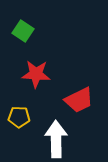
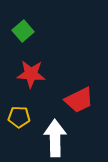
green square: rotated 15 degrees clockwise
red star: moved 5 px left
white arrow: moved 1 px left, 1 px up
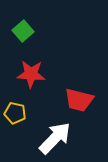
red trapezoid: rotated 40 degrees clockwise
yellow pentagon: moved 4 px left, 4 px up; rotated 10 degrees clockwise
white arrow: rotated 45 degrees clockwise
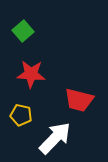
yellow pentagon: moved 6 px right, 2 px down
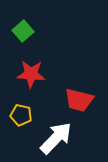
white arrow: moved 1 px right
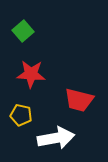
white arrow: rotated 36 degrees clockwise
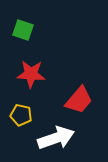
green square: moved 1 px up; rotated 30 degrees counterclockwise
red trapezoid: rotated 64 degrees counterclockwise
white arrow: rotated 9 degrees counterclockwise
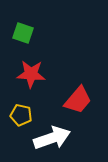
green square: moved 3 px down
red trapezoid: moved 1 px left
white arrow: moved 4 px left
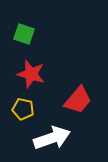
green square: moved 1 px right, 1 px down
red star: rotated 12 degrees clockwise
yellow pentagon: moved 2 px right, 6 px up
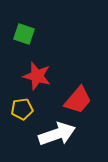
red star: moved 6 px right, 2 px down
yellow pentagon: moved 1 px left; rotated 20 degrees counterclockwise
white arrow: moved 5 px right, 4 px up
